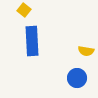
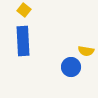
blue rectangle: moved 9 px left
blue circle: moved 6 px left, 11 px up
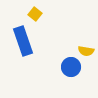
yellow square: moved 11 px right, 4 px down
blue rectangle: rotated 16 degrees counterclockwise
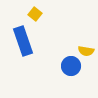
blue circle: moved 1 px up
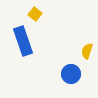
yellow semicircle: moved 1 px right; rotated 98 degrees clockwise
blue circle: moved 8 px down
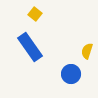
blue rectangle: moved 7 px right, 6 px down; rotated 16 degrees counterclockwise
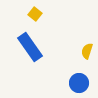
blue circle: moved 8 px right, 9 px down
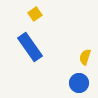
yellow square: rotated 16 degrees clockwise
yellow semicircle: moved 2 px left, 6 px down
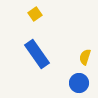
blue rectangle: moved 7 px right, 7 px down
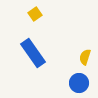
blue rectangle: moved 4 px left, 1 px up
